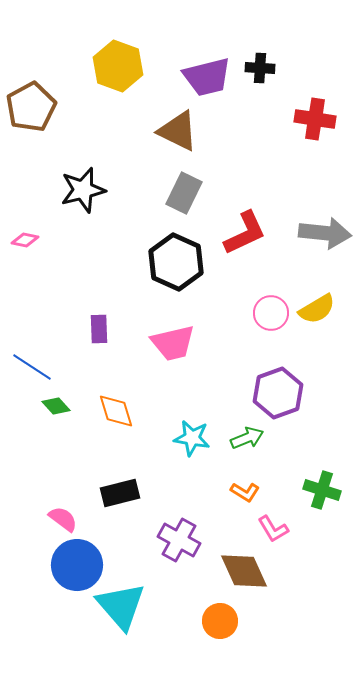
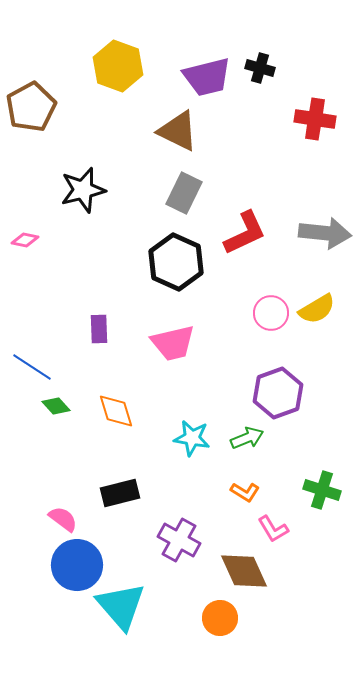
black cross: rotated 12 degrees clockwise
orange circle: moved 3 px up
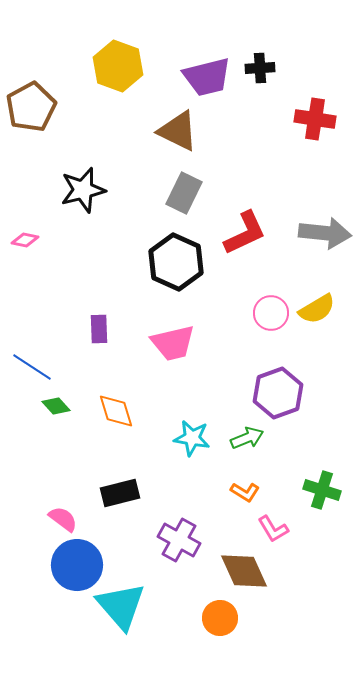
black cross: rotated 20 degrees counterclockwise
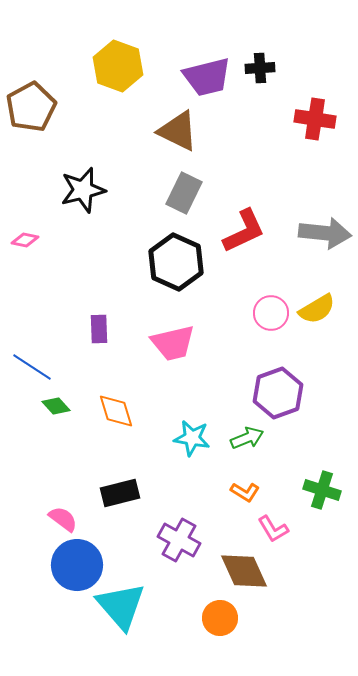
red L-shape: moved 1 px left, 2 px up
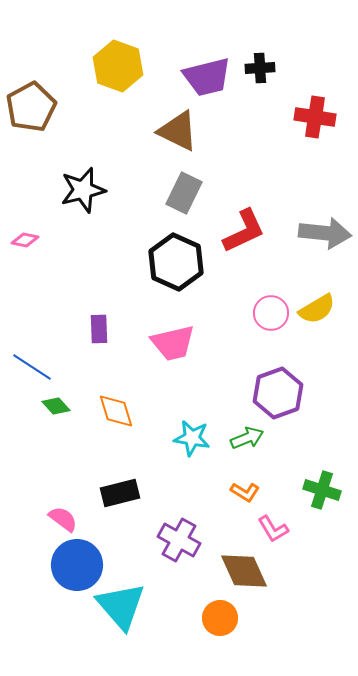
red cross: moved 2 px up
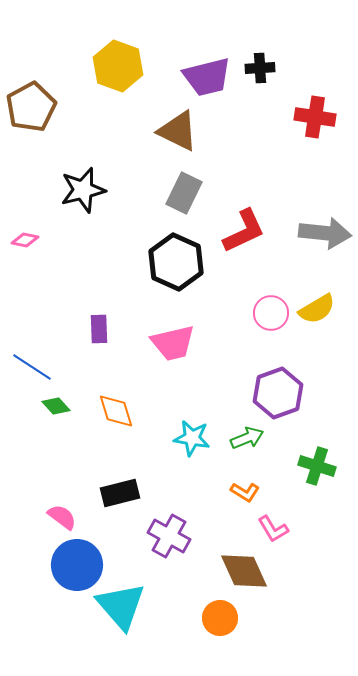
green cross: moved 5 px left, 24 px up
pink semicircle: moved 1 px left, 2 px up
purple cross: moved 10 px left, 4 px up
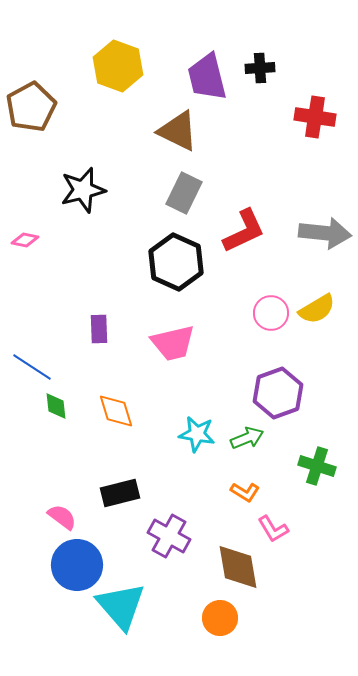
purple trapezoid: rotated 90 degrees clockwise
green diamond: rotated 36 degrees clockwise
cyan star: moved 5 px right, 4 px up
brown diamond: moved 6 px left, 4 px up; rotated 15 degrees clockwise
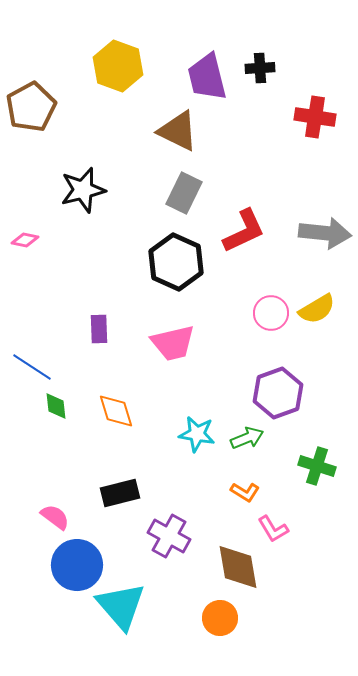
pink semicircle: moved 7 px left
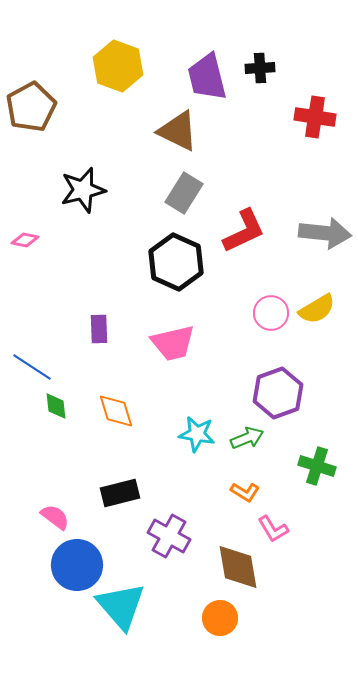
gray rectangle: rotated 6 degrees clockwise
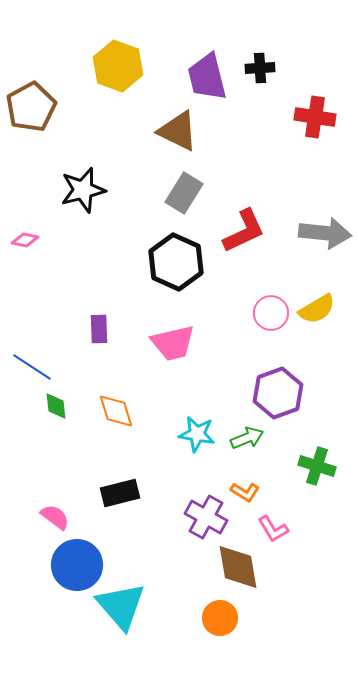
purple cross: moved 37 px right, 19 px up
